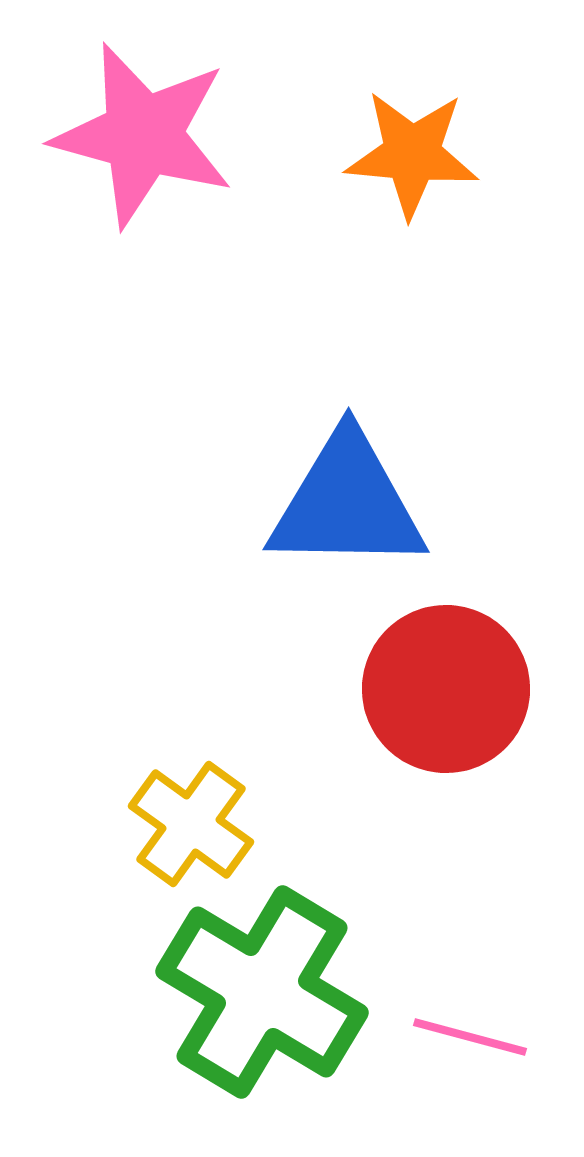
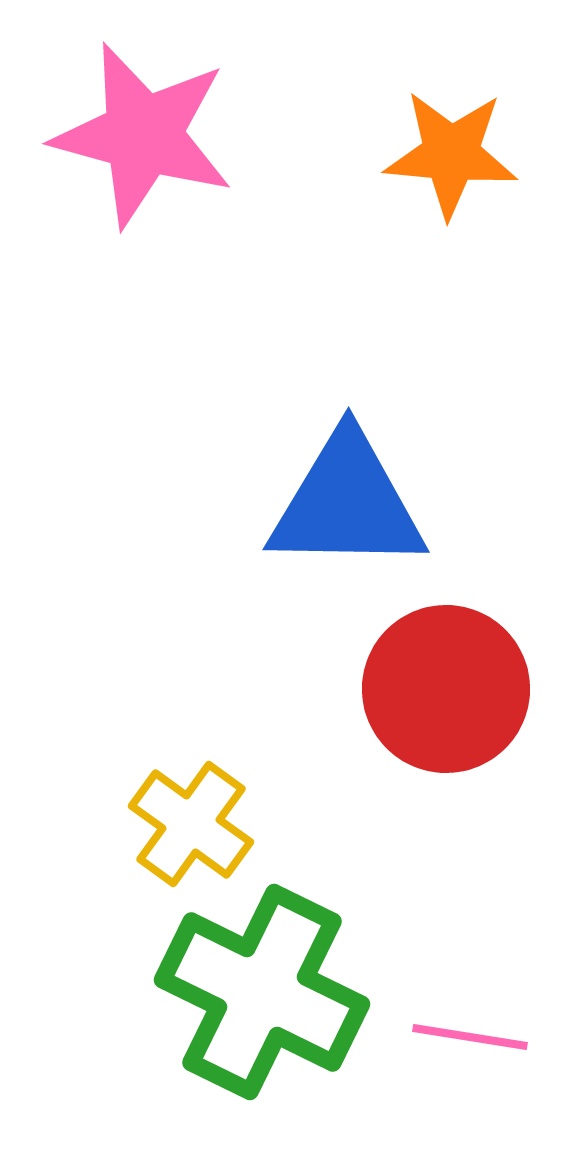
orange star: moved 39 px right
green cross: rotated 5 degrees counterclockwise
pink line: rotated 6 degrees counterclockwise
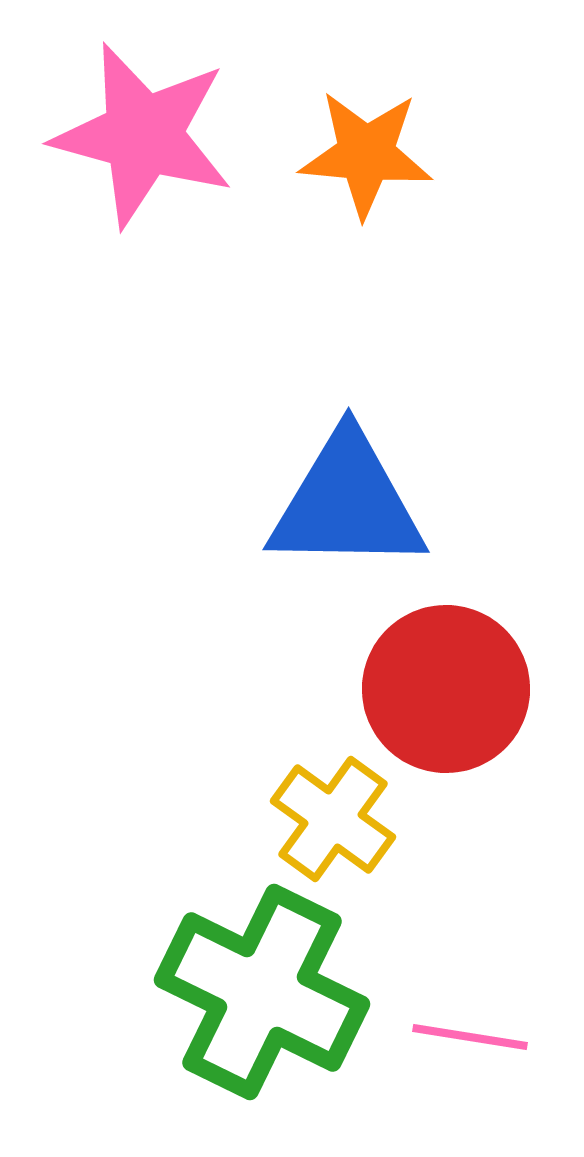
orange star: moved 85 px left
yellow cross: moved 142 px right, 5 px up
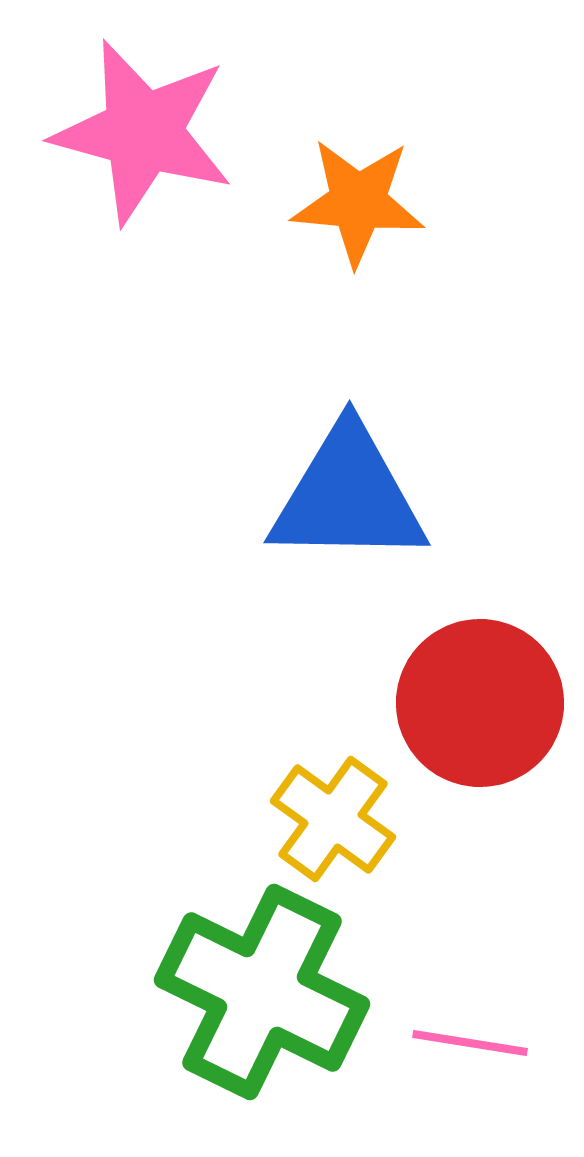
pink star: moved 3 px up
orange star: moved 8 px left, 48 px down
blue triangle: moved 1 px right, 7 px up
red circle: moved 34 px right, 14 px down
pink line: moved 6 px down
